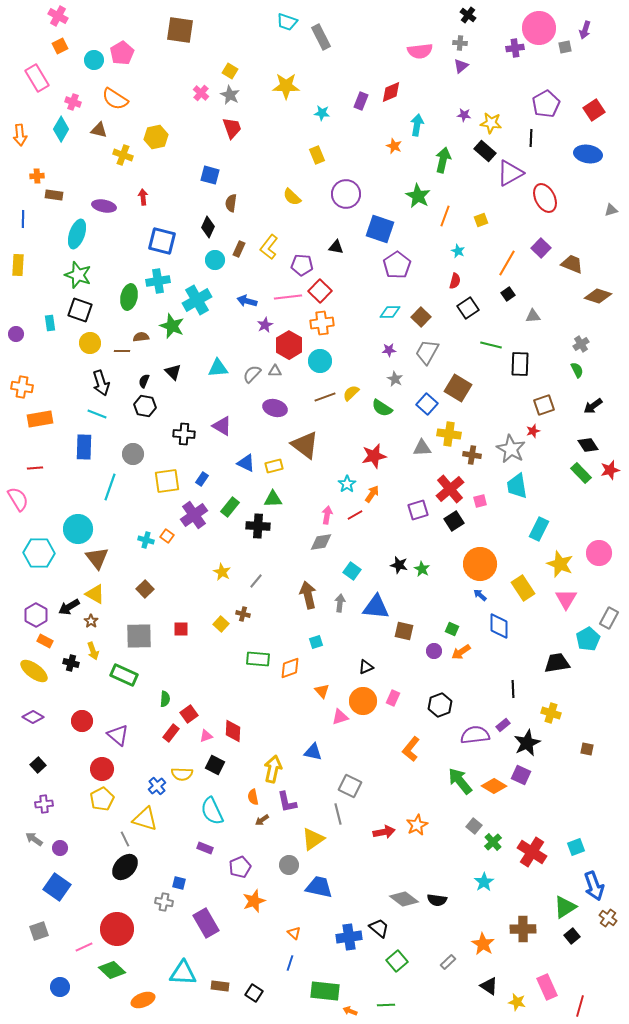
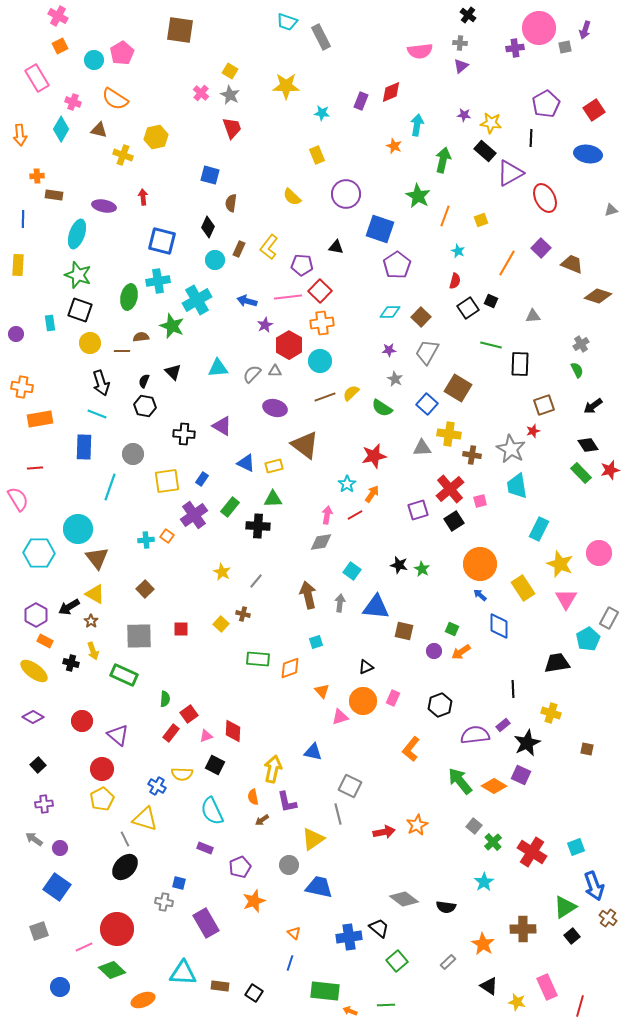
black square at (508, 294): moved 17 px left, 7 px down; rotated 32 degrees counterclockwise
cyan cross at (146, 540): rotated 21 degrees counterclockwise
blue cross at (157, 786): rotated 18 degrees counterclockwise
black semicircle at (437, 900): moved 9 px right, 7 px down
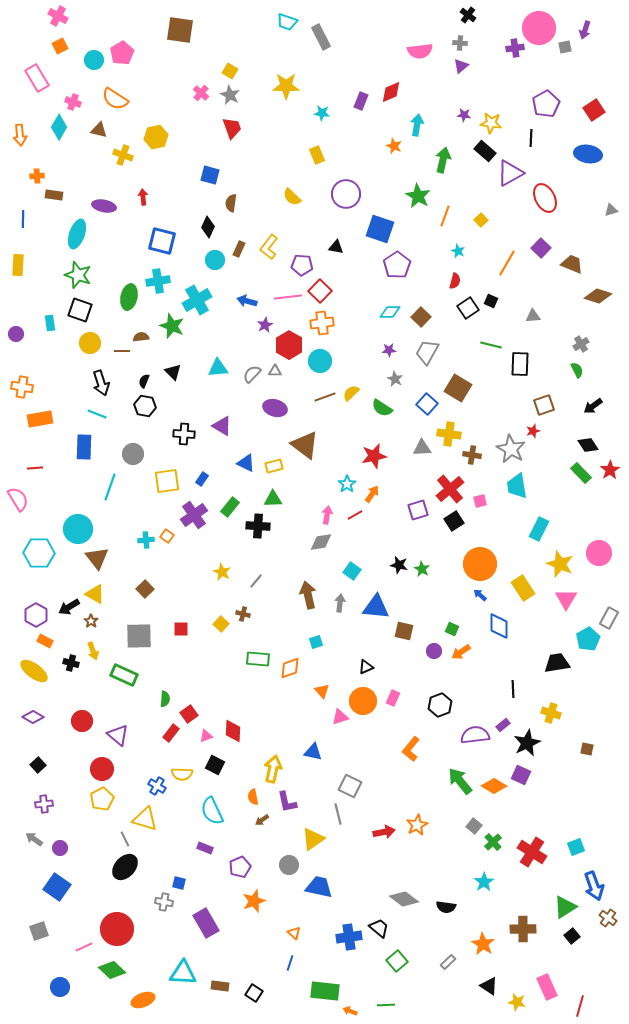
cyan diamond at (61, 129): moved 2 px left, 2 px up
yellow square at (481, 220): rotated 24 degrees counterclockwise
red star at (610, 470): rotated 18 degrees counterclockwise
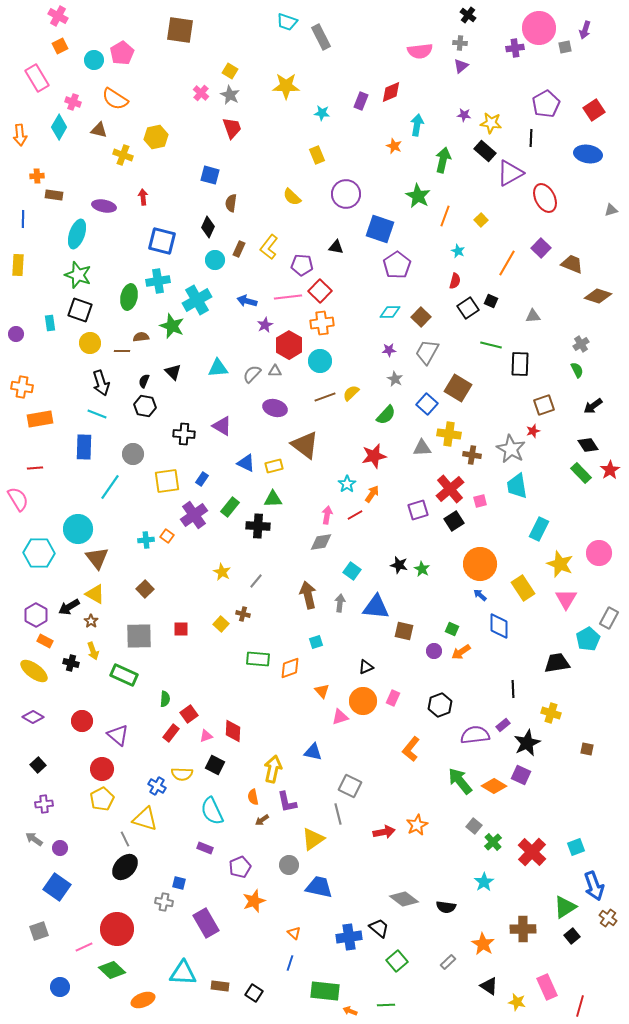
green semicircle at (382, 408): moved 4 px right, 7 px down; rotated 80 degrees counterclockwise
cyan line at (110, 487): rotated 16 degrees clockwise
red cross at (532, 852): rotated 12 degrees clockwise
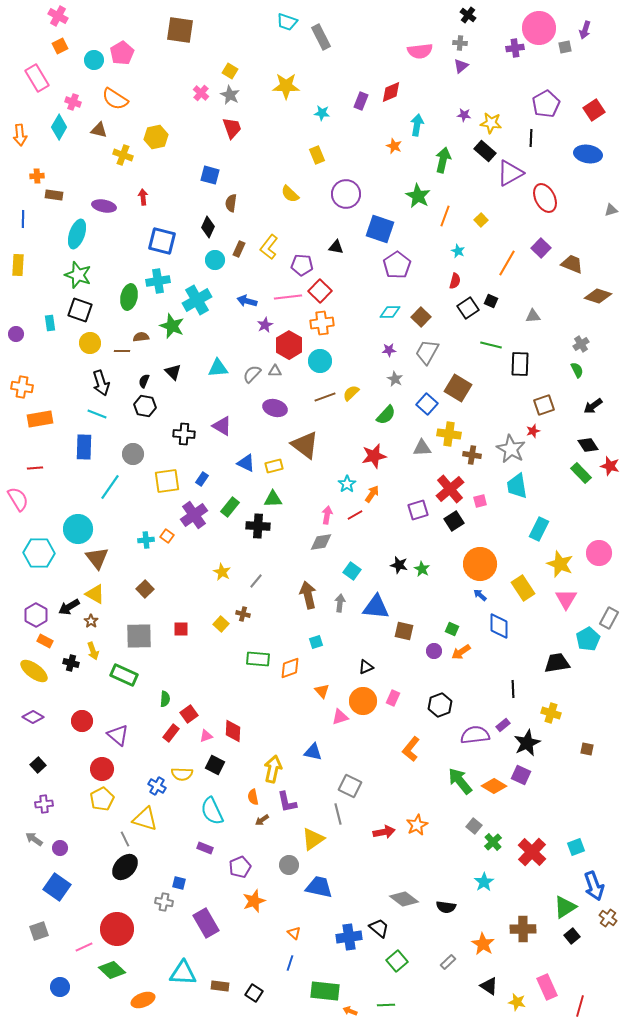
yellow semicircle at (292, 197): moved 2 px left, 3 px up
red star at (610, 470): moved 4 px up; rotated 24 degrees counterclockwise
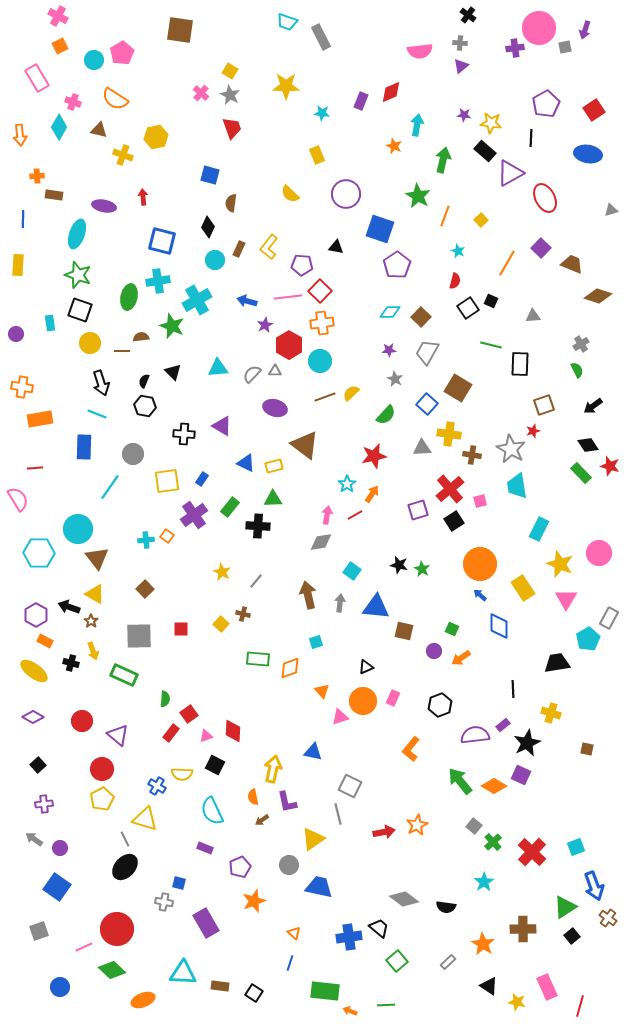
black arrow at (69, 607): rotated 50 degrees clockwise
orange arrow at (461, 652): moved 6 px down
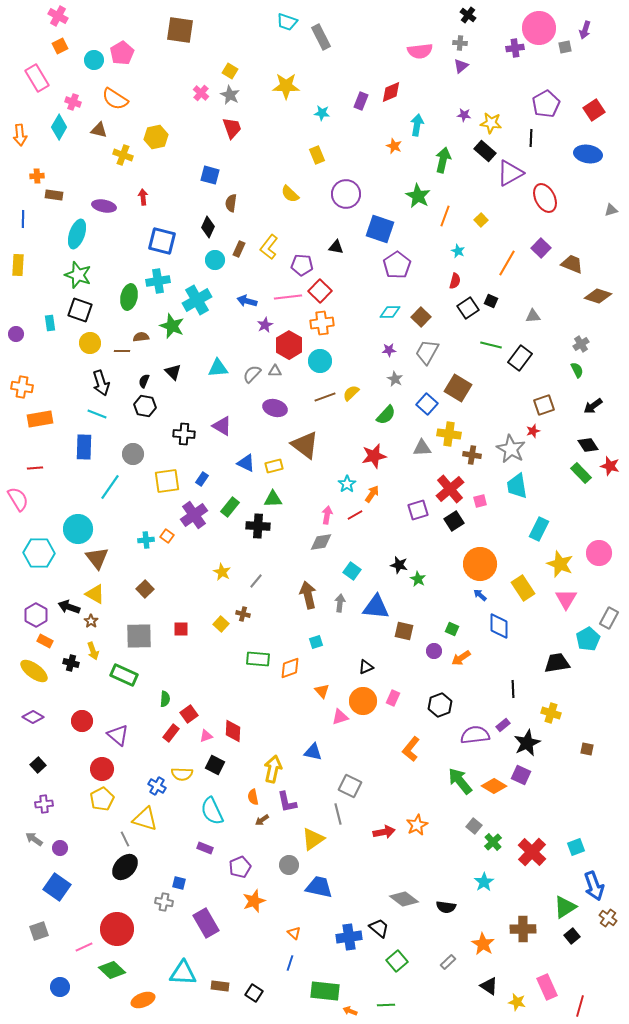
black rectangle at (520, 364): moved 6 px up; rotated 35 degrees clockwise
green star at (422, 569): moved 4 px left, 10 px down
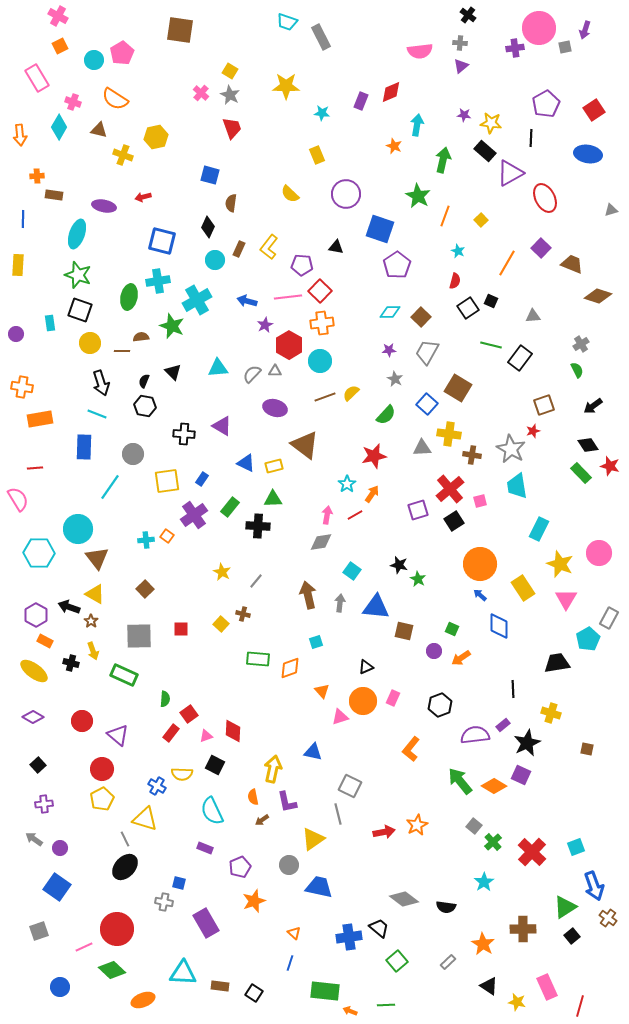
red arrow at (143, 197): rotated 98 degrees counterclockwise
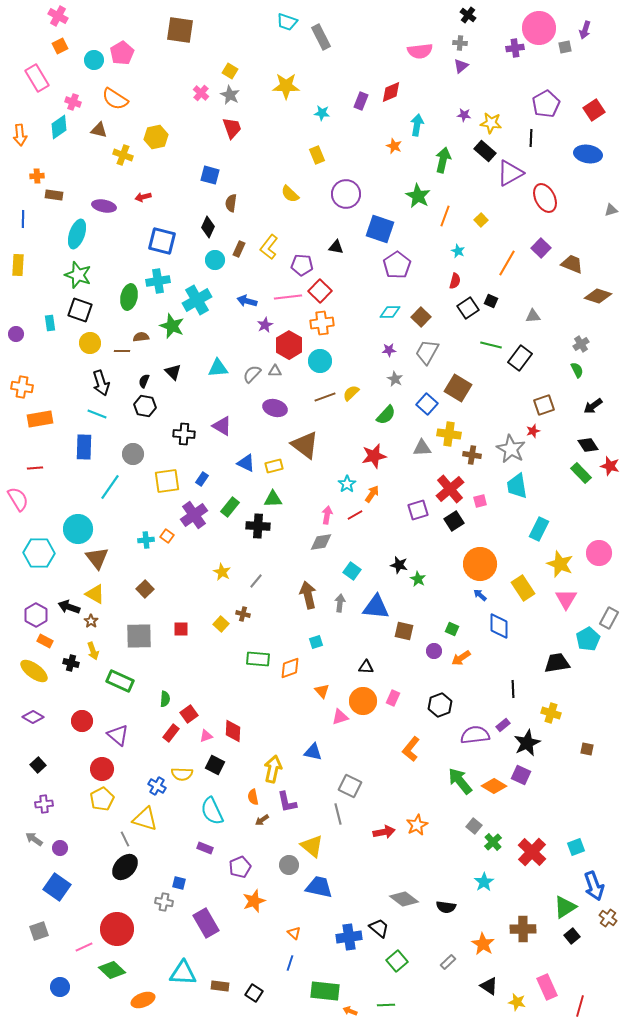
cyan diamond at (59, 127): rotated 25 degrees clockwise
black triangle at (366, 667): rotated 28 degrees clockwise
green rectangle at (124, 675): moved 4 px left, 6 px down
yellow triangle at (313, 839): moved 1 px left, 7 px down; rotated 45 degrees counterclockwise
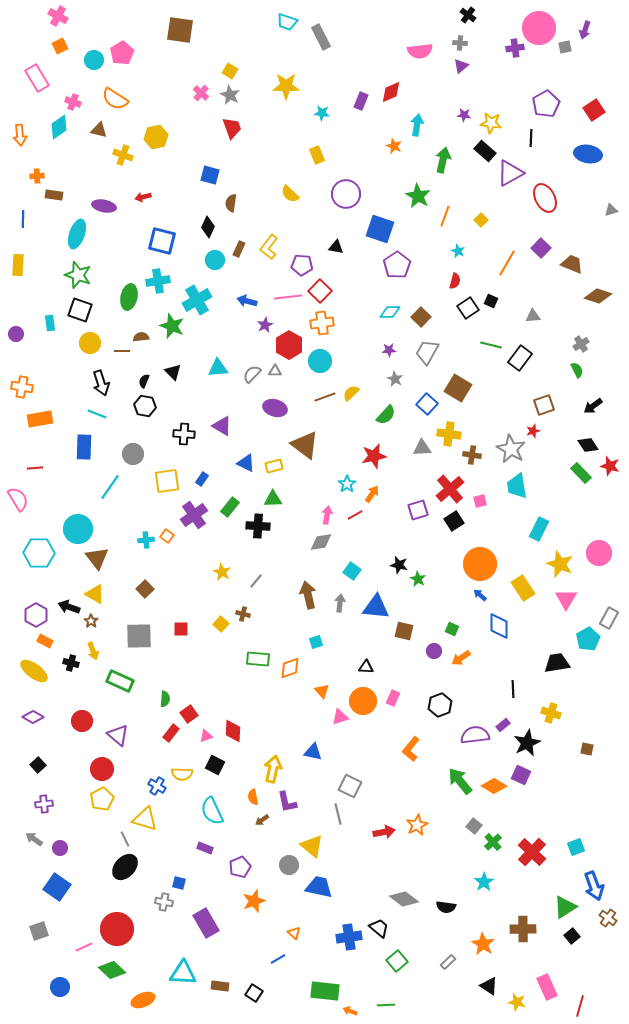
blue line at (290, 963): moved 12 px left, 4 px up; rotated 42 degrees clockwise
